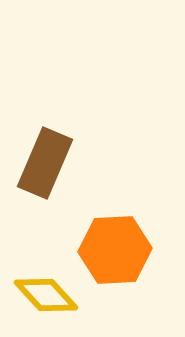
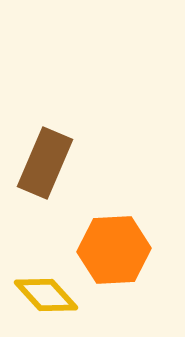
orange hexagon: moved 1 px left
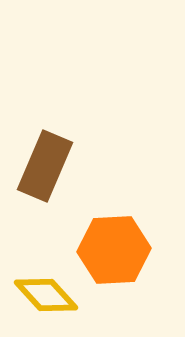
brown rectangle: moved 3 px down
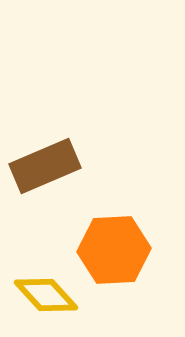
brown rectangle: rotated 44 degrees clockwise
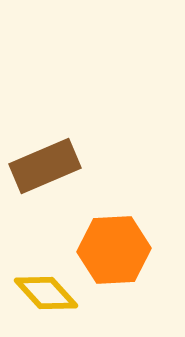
yellow diamond: moved 2 px up
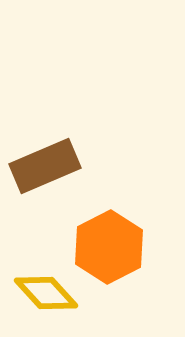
orange hexagon: moved 5 px left, 3 px up; rotated 24 degrees counterclockwise
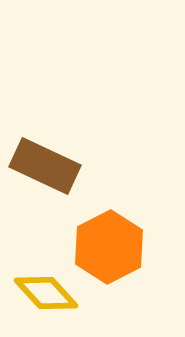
brown rectangle: rotated 48 degrees clockwise
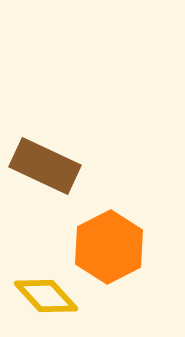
yellow diamond: moved 3 px down
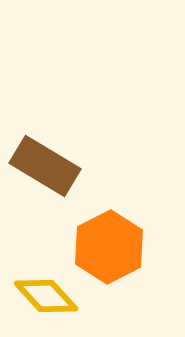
brown rectangle: rotated 6 degrees clockwise
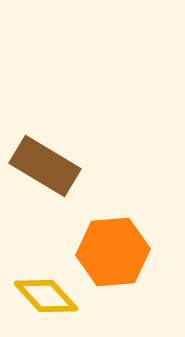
orange hexagon: moved 4 px right, 5 px down; rotated 22 degrees clockwise
